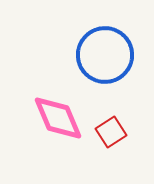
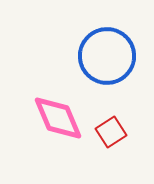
blue circle: moved 2 px right, 1 px down
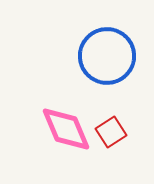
pink diamond: moved 8 px right, 11 px down
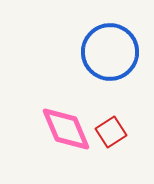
blue circle: moved 3 px right, 4 px up
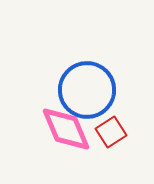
blue circle: moved 23 px left, 38 px down
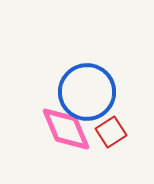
blue circle: moved 2 px down
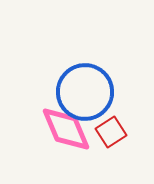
blue circle: moved 2 px left
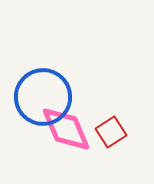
blue circle: moved 42 px left, 5 px down
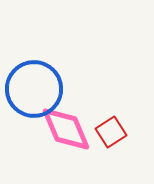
blue circle: moved 9 px left, 8 px up
